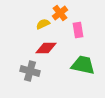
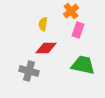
orange cross: moved 11 px right, 2 px up
yellow semicircle: rotated 56 degrees counterclockwise
pink rectangle: rotated 28 degrees clockwise
gray cross: moved 1 px left
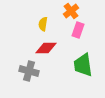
green trapezoid: rotated 110 degrees counterclockwise
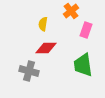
pink rectangle: moved 8 px right
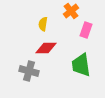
green trapezoid: moved 2 px left
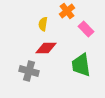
orange cross: moved 4 px left
pink rectangle: moved 1 px up; rotated 63 degrees counterclockwise
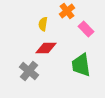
gray cross: rotated 24 degrees clockwise
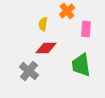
pink rectangle: rotated 49 degrees clockwise
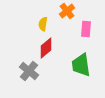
red diamond: rotated 40 degrees counterclockwise
